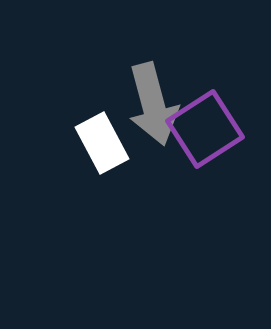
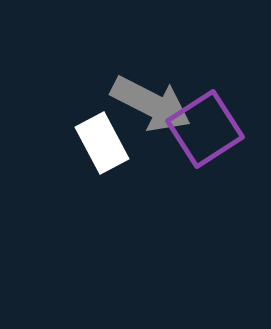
gray arrow: moved 2 px left; rotated 48 degrees counterclockwise
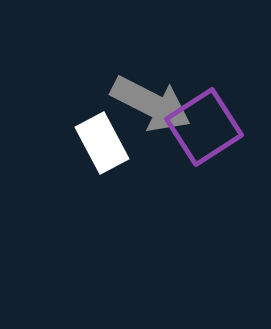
purple square: moved 1 px left, 2 px up
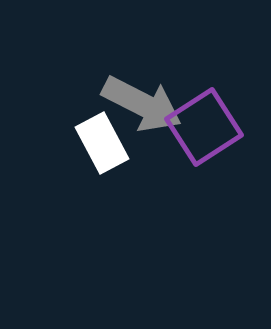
gray arrow: moved 9 px left
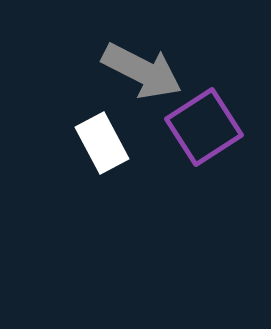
gray arrow: moved 33 px up
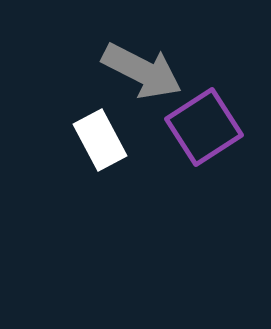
white rectangle: moved 2 px left, 3 px up
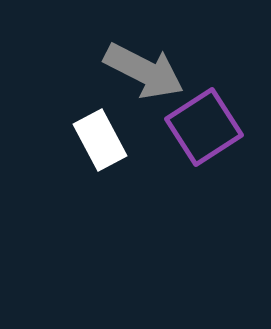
gray arrow: moved 2 px right
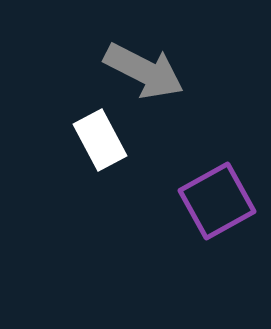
purple square: moved 13 px right, 74 px down; rotated 4 degrees clockwise
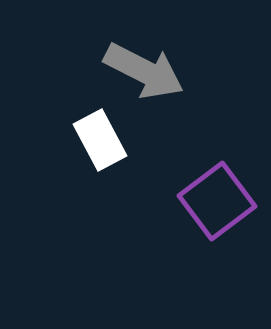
purple square: rotated 8 degrees counterclockwise
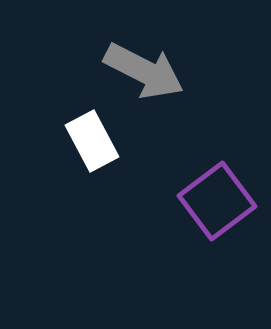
white rectangle: moved 8 px left, 1 px down
